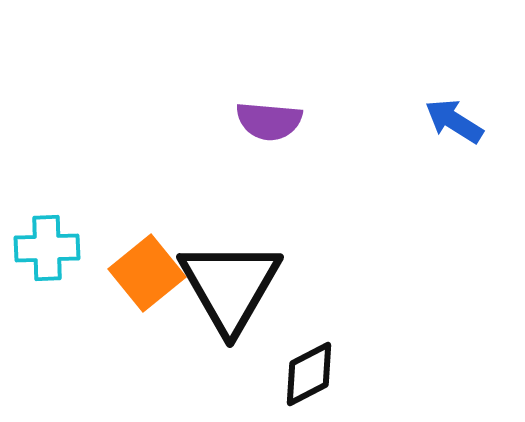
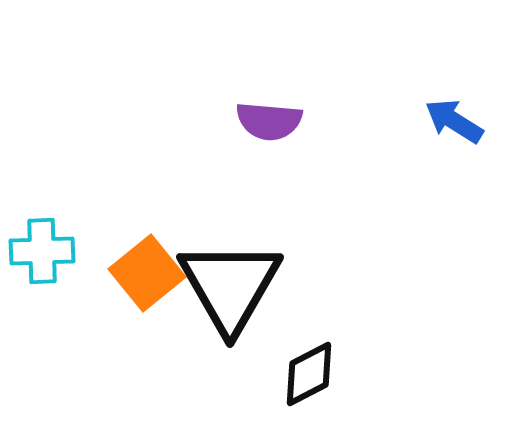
cyan cross: moved 5 px left, 3 px down
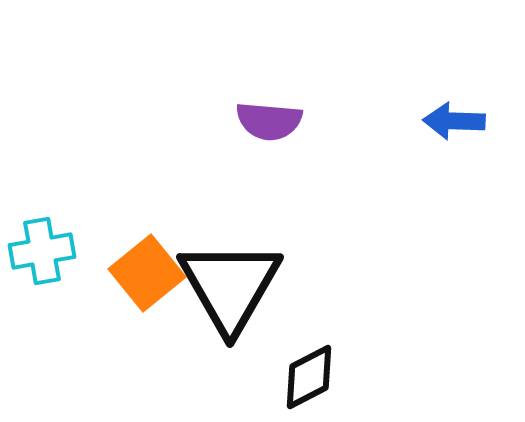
blue arrow: rotated 30 degrees counterclockwise
cyan cross: rotated 8 degrees counterclockwise
black diamond: moved 3 px down
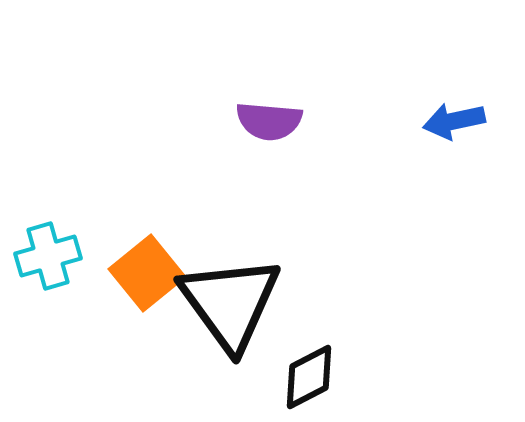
blue arrow: rotated 14 degrees counterclockwise
cyan cross: moved 6 px right, 5 px down; rotated 6 degrees counterclockwise
black triangle: moved 17 px down; rotated 6 degrees counterclockwise
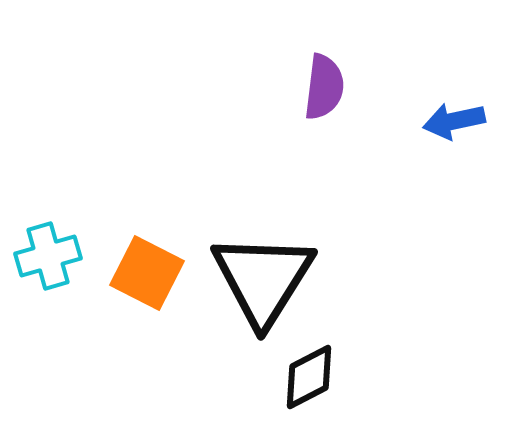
purple semicircle: moved 55 px right, 34 px up; rotated 88 degrees counterclockwise
orange square: rotated 24 degrees counterclockwise
black triangle: moved 33 px right, 24 px up; rotated 8 degrees clockwise
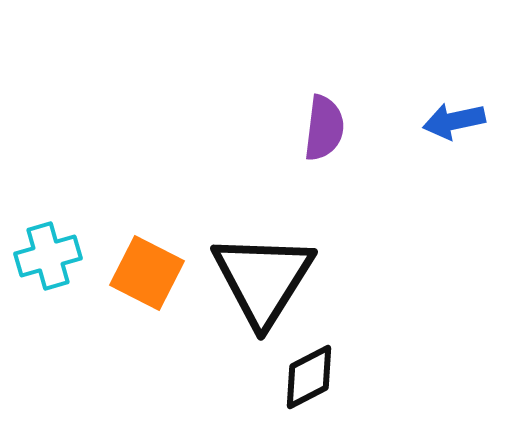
purple semicircle: moved 41 px down
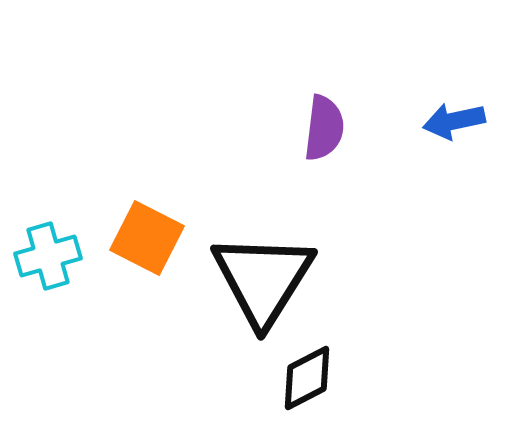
orange square: moved 35 px up
black diamond: moved 2 px left, 1 px down
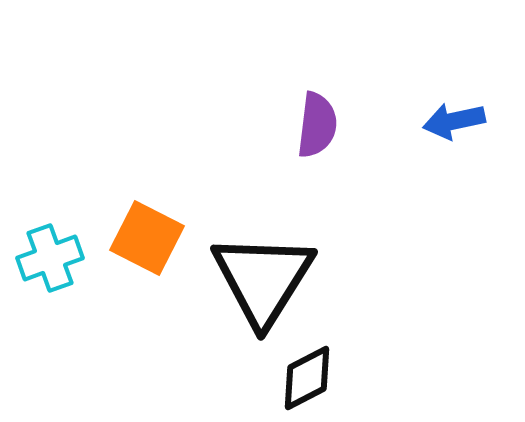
purple semicircle: moved 7 px left, 3 px up
cyan cross: moved 2 px right, 2 px down; rotated 4 degrees counterclockwise
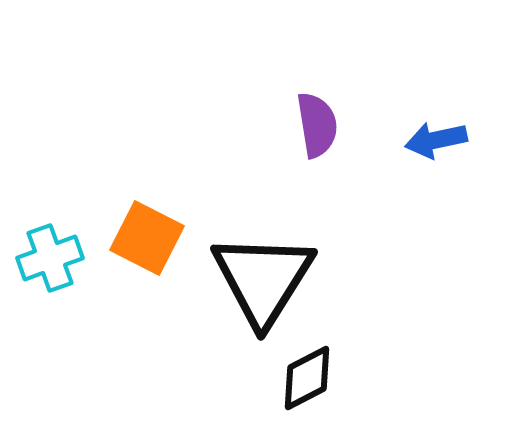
blue arrow: moved 18 px left, 19 px down
purple semicircle: rotated 16 degrees counterclockwise
